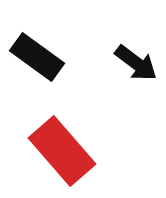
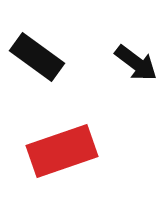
red rectangle: rotated 68 degrees counterclockwise
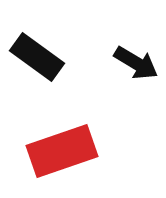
black arrow: rotated 6 degrees counterclockwise
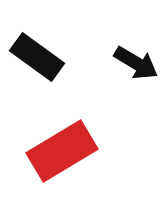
red rectangle: rotated 12 degrees counterclockwise
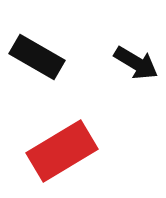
black rectangle: rotated 6 degrees counterclockwise
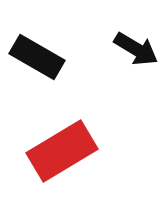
black arrow: moved 14 px up
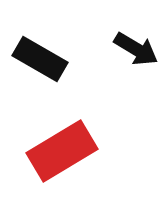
black rectangle: moved 3 px right, 2 px down
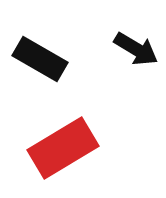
red rectangle: moved 1 px right, 3 px up
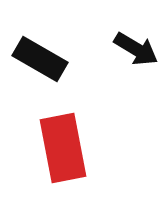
red rectangle: rotated 70 degrees counterclockwise
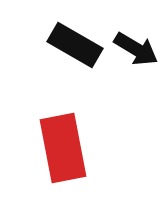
black rectangle: moved 35 px right, 14 px up
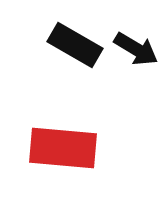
red rectangle: rotated 74 degrees counterclockwise
